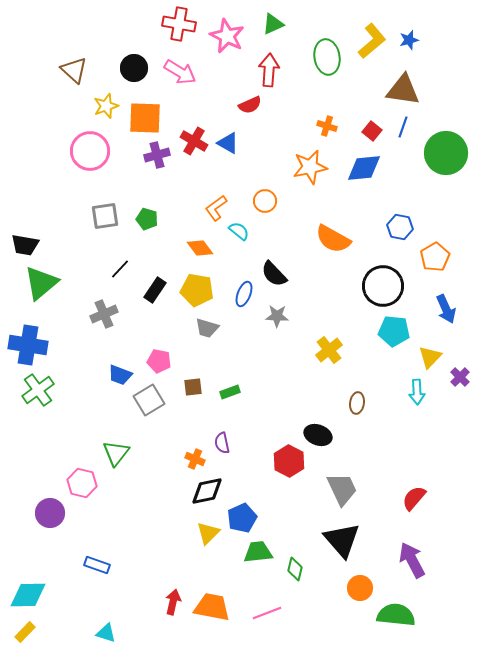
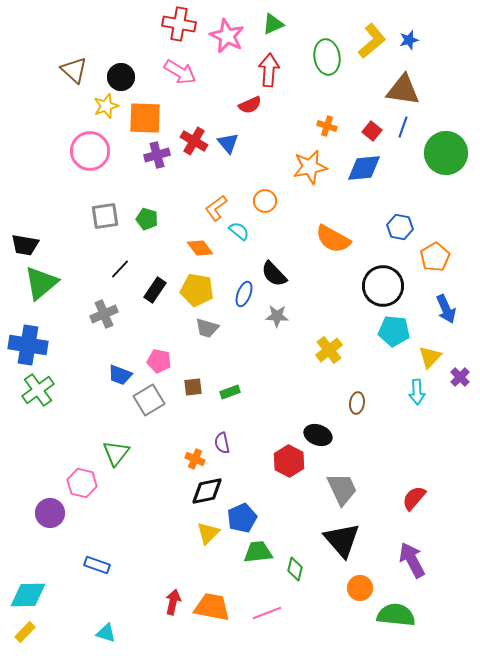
black circle at (134, 68): moved 13 px left, 9 px down
blue triangle at (228, 143): rotated 20 degrees clockwise
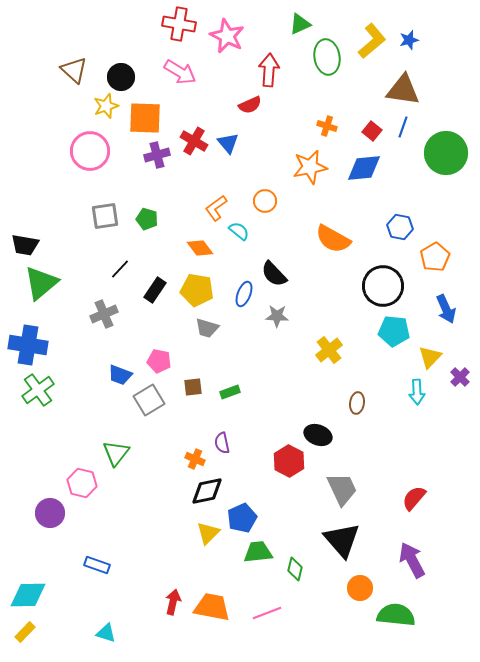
green triangle at (273, 24): moved 27 px right
